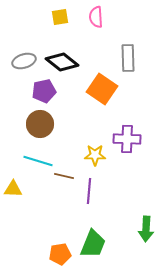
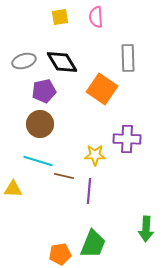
black diamond: rotated 20 degrees clockwise
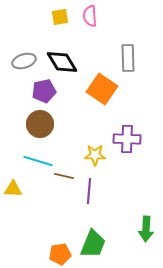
pink semicircle: moved 6 px left, 1 px up
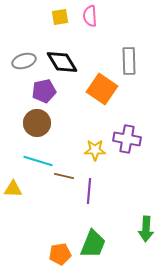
gray rectangle: moved 1 px right, 3 px down
brown circle: moved 3 px left, 1 px up
purple cross: rotated 8 degrees clockwise
yellow star: moved 5 px up
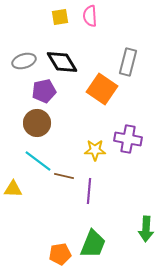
gray rectangle: moved 1 px left, 1 px down; rotated 16 degrees clockwise
purple cross: moved 1 px right
cyan line: rotated 20 degrees clockwise
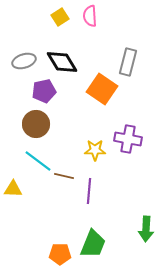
yellow square: rotated 24 degrees counterclockwise
brown circle: moved 1 px left, 1 px down
orange pentagon: rotated 10 degrees clockwise
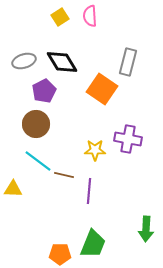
purple pentagon: rotated 15 degrees counterclockwise
brown line: moved 1 px up
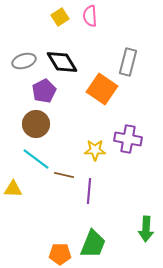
cyan line: moved 2 px left, 2 px up
